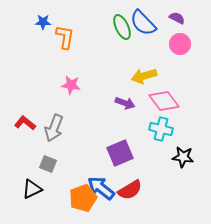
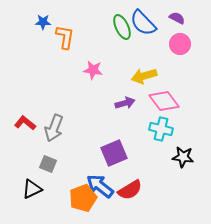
pink star: moved 22 px right, 15 px up
purple arrow: rotated 36 degrees counterclockwise
purple square: moved 6 px left
blue arrow: moved 1 px left, 2 px up
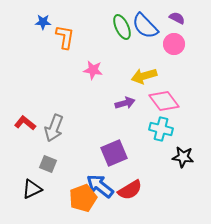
blue semicircle: moved 2 px right, 3 px down
pink circle: moved 6 px left
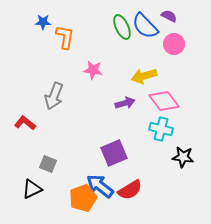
purple semicircle: moved 8 px left, 2 px up
gray arrow: moved 32 px up
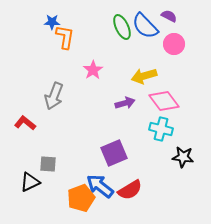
blue star: moved 9 px right
pink star: rotated 30 degrees clockwise
gray square: rotated 18 degrees counterclockwise
black triangle: moved 2 px left, 7 px up
orange pentagon: moved 2 px left
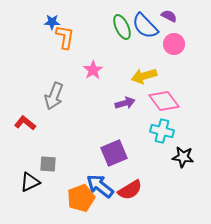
cyan cross: moved 1 px right, 2 px down
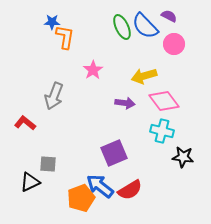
purple arrow: rotated 24 degrees clockwise
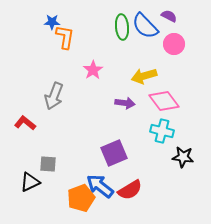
green ellipse: rotated 20 degrees clockwise
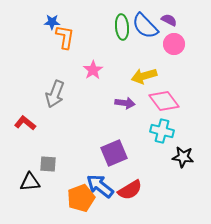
purple semicircle: moved 4 px down
gray arrow: moved 1 px right, 2 px up
black triangle: rotated 20 degrees clockwise
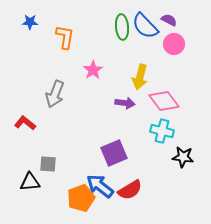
blue star: moved 22 px left
yellow arrow: moved 4 px left, 1 px down; rotated 60 degrees counterclockwise
